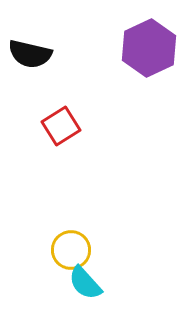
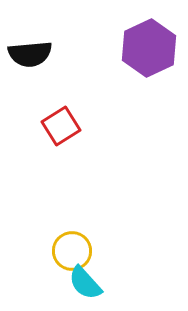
black semicircle: rotated 18 degrees counterclockwise
yellow circle: moved 1 px right, 1 px down
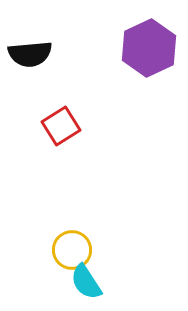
yellow circle: moved 1 px up
cyan semicircle: moved 1 px right, 1 px up; rotated 9 degrees clockwise
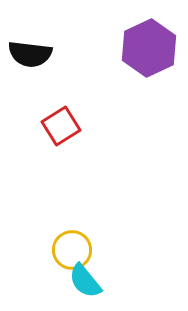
black semicircle: rotated 12 degrees clockwise
cyan semicircle: moved 1 px left, 1 px up; rotated 6 degrees counterclockwise
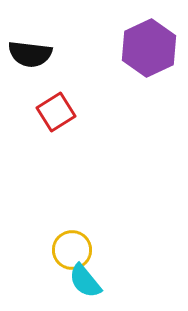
red square: moved 5 px left, 14 px up
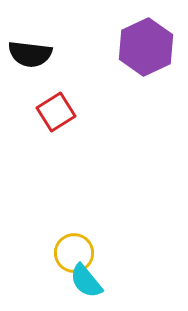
purple hexagon: moved 3 px left, 1 px up
yellow circle: moved 2 px right, 3 px down
cyan semicircle: moved 1 px right
